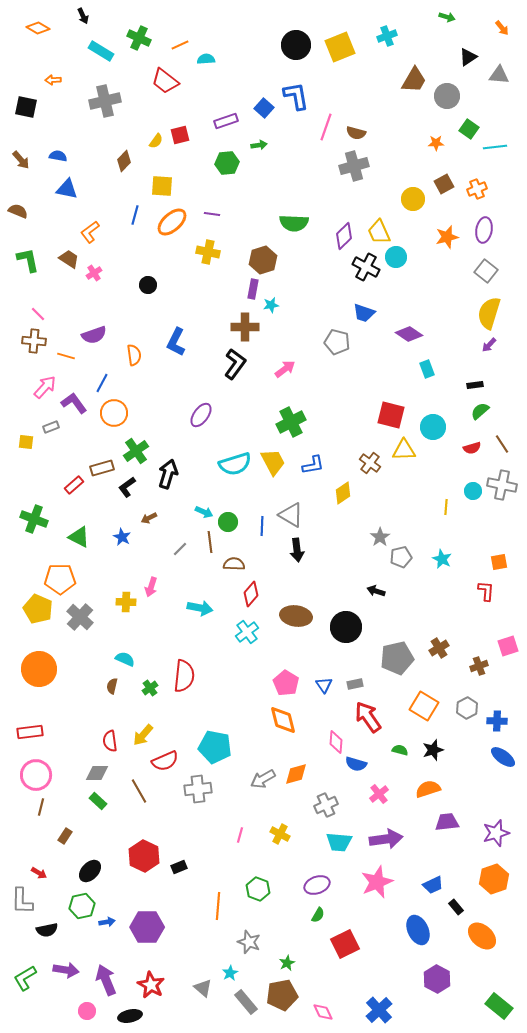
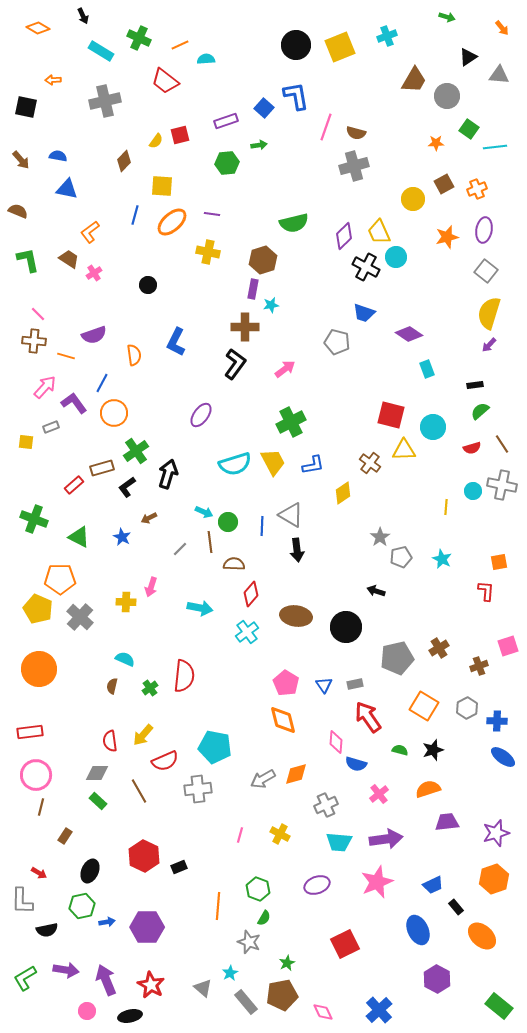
green semicircle at (294, 223): rotated 16 degrees counterclockwise
black ellipse at (90, 871): rotated 20 degrees counterclockwise
green semicircle at (318, 915): moved 54 px left, 3 px down
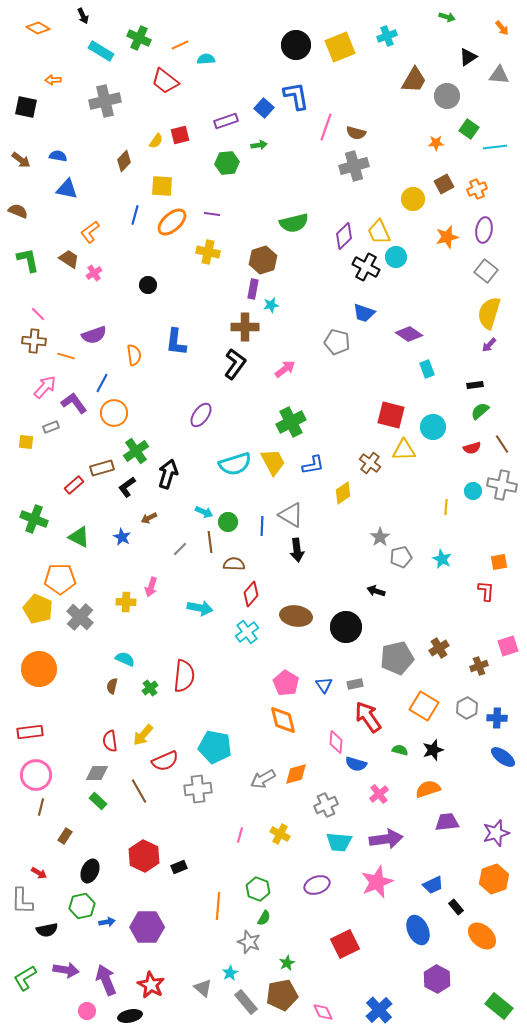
brown arrow at (21, 160): rotated 12 degrees counterclockwise
blue L-shape at (176, 342): rotated 20 degrees counterclockwise
blue cross at (497, 721): moved 3 px up
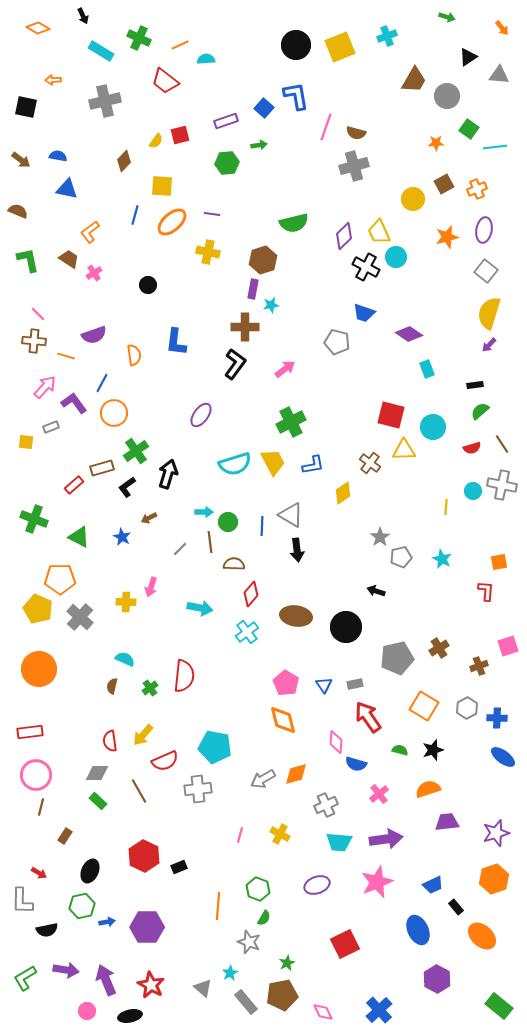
cyan arrow at (204, 512): rotated 24 degrees counterclockwise
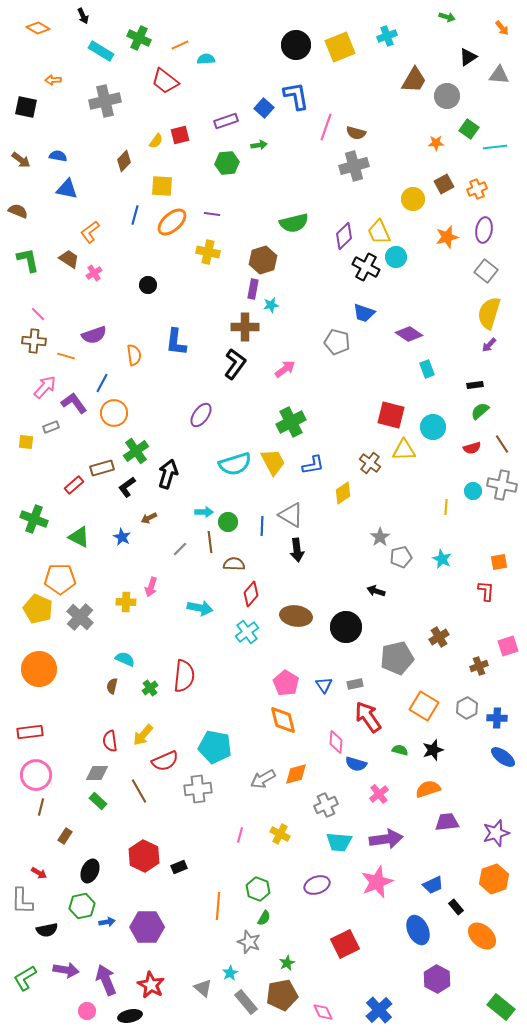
brown cross at (439, 648): moved 11 px up
green rectangle at (499, 1006): moved 2 px right, 1 px down
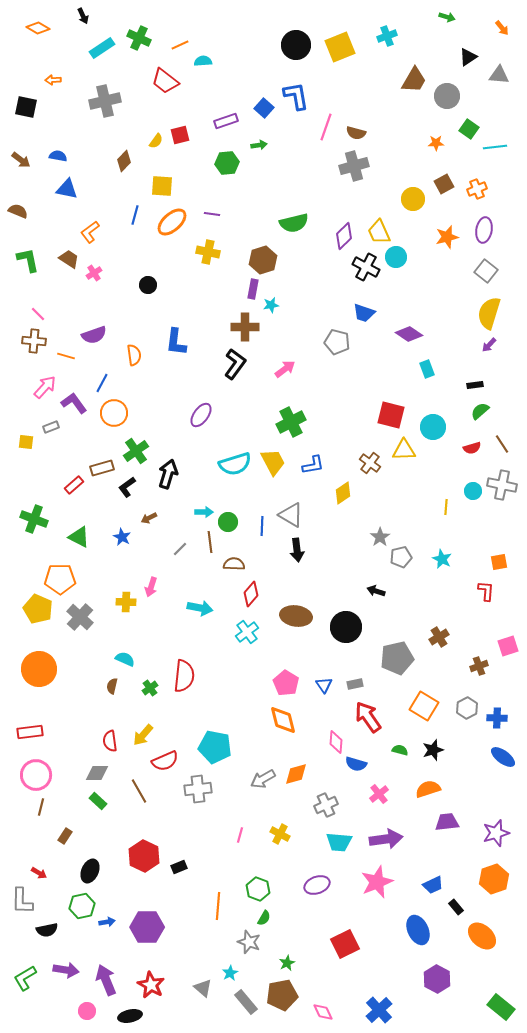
cyan rectangle at (101, 51): moved 1 px right, 3 px up; rotated 65 degrees counterclockwise
cyan semicircle at (206, 59): moved 3 px left, 2 px down
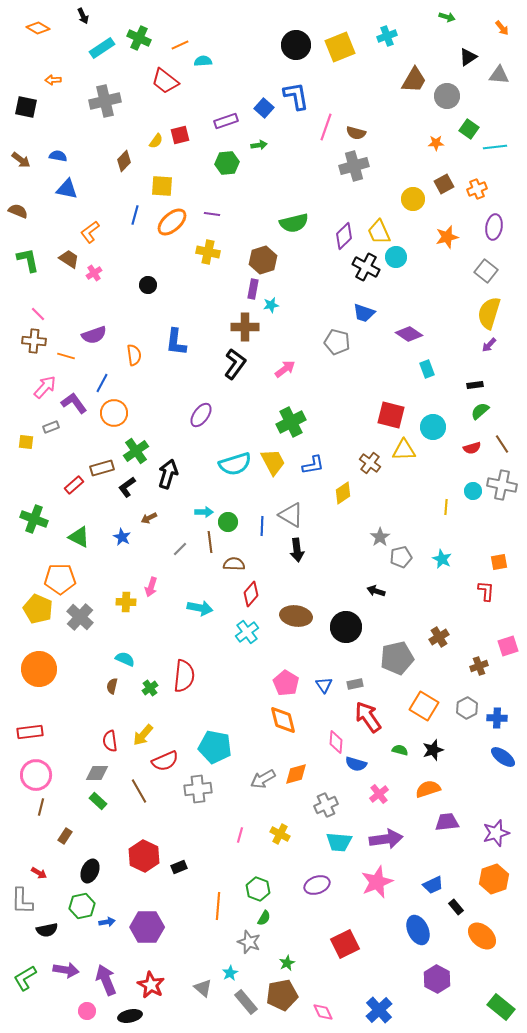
purple ellipse at (484, 230): moved 10 px right, 3 px up
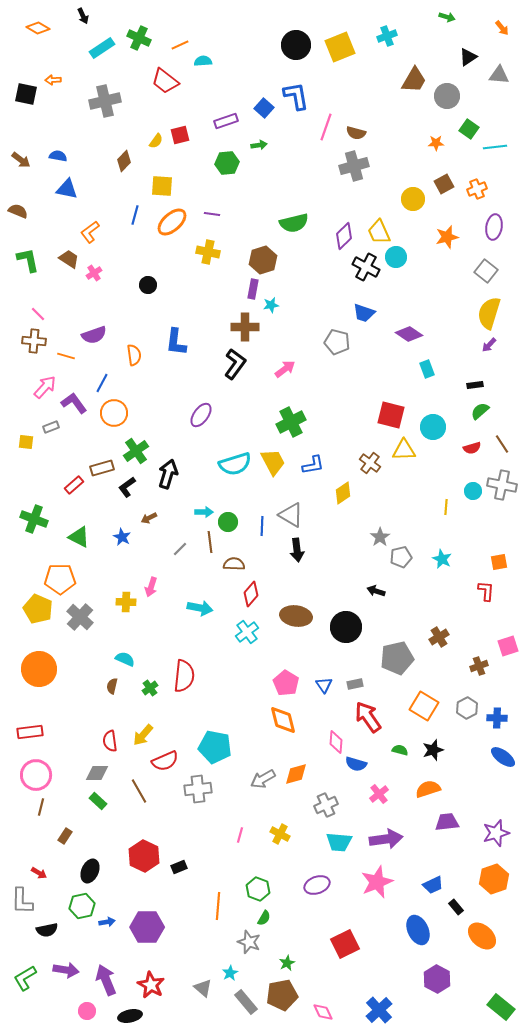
black square at (26, 107): moved 13 px up
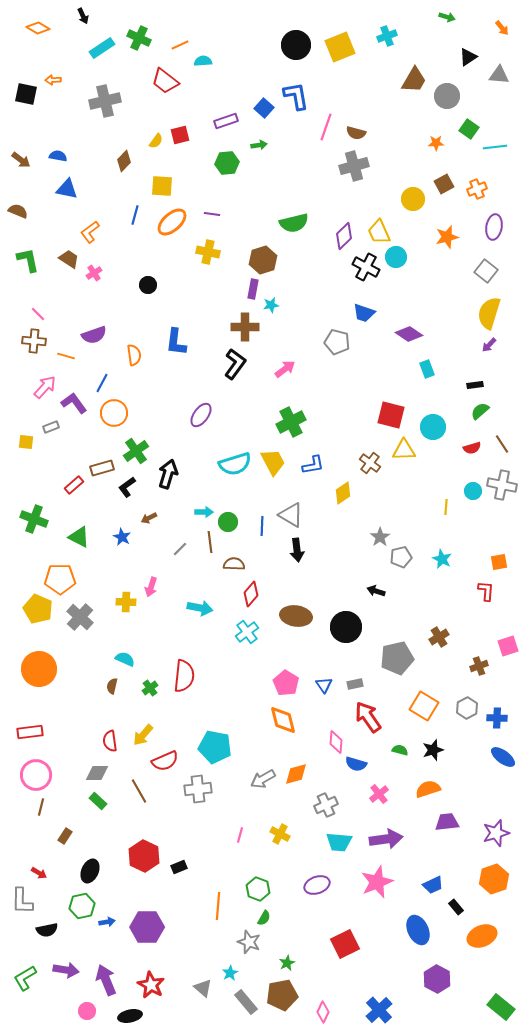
orange ellipse at (482, 936): rotated 64 degrees counterclockwise
pink diamond at (323, 1012): rotated 50 degrees clockwise
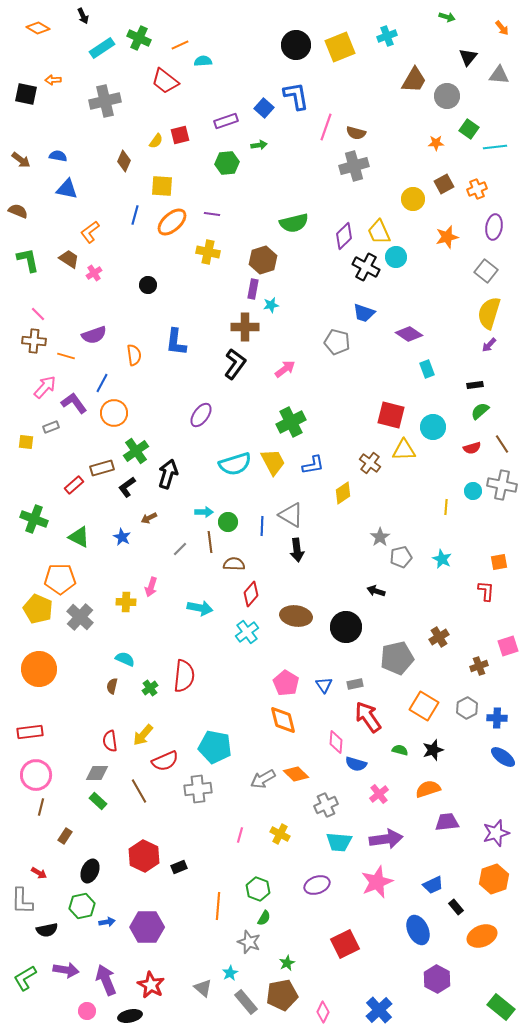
black triangle at (468, 57): rotated 18 degrees counterclockwise
brown diamond at (124, 161): rotated 20 degrees counterclockwise
orange diamond at (296, 774): rotated 60 degrees clockwise
